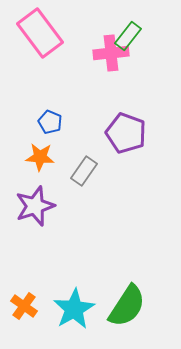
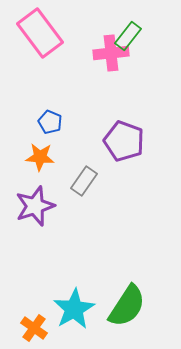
purple pentagon: moved 2 px left, 8 px down
gray rectangle: moved 10 px down
orange cross: moved 10 px right, 22 px down
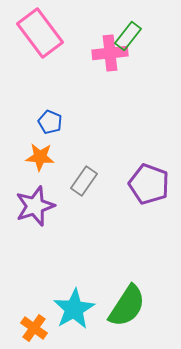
pink cross: moved 1 px left
purple pentagon: moved 25 px right, 43 px down
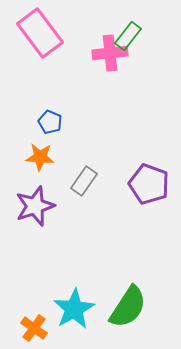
green semicircle: moved 1 px right, 1 px down
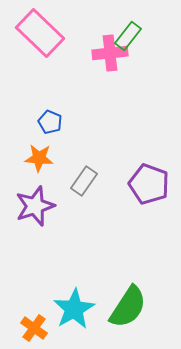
pink rectangle: rotated 9 degrees counterclockwise
orange star: moved 1 px left, 1 px down
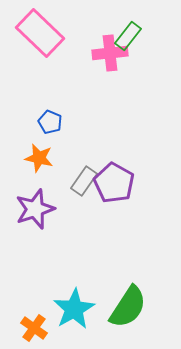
orange star: rotated 8 degrees clockwise
purple pentagon: moved 35 px left, 1 px up; rotated 9 degrees clockwise
purple star: moved 3 px down
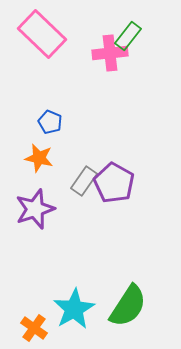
pink rectangle: moved 2 px right, 1 px down
green semicircle: moved 1 px up
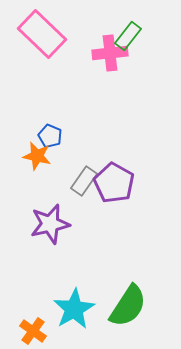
blue pentagon: moved 14 px down
orange star: moved 2 px left, 2 px up
purple star: moved 15 px right, 15 px down; rotated 6 degrees clockwise
orange cross: moved 1 px left, 3 px down
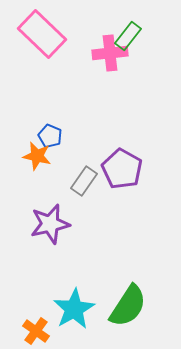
purple pentagon: moved 8 px right, 14 px up
orange cross: moved 3 px right
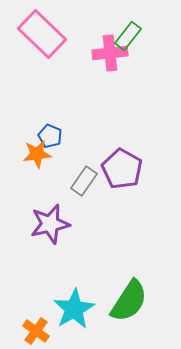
orange star: moved 2 px up; rotated 20 degrees counterclockwise
green semicircle: moved 1 px right, 5 px up
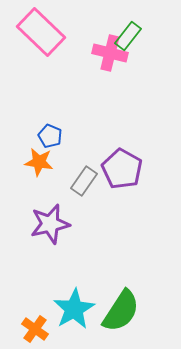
pink rectangle: moved 1 px left, 2 px up
pink cross: rotated 20 degrees clockwise
orange star: moved 2 px right, 8 px down; rotated 16 degrees clockwise
green semicircle: moved 8 px left, 10 px down
orange cross: moved 1 px left, 2 px up
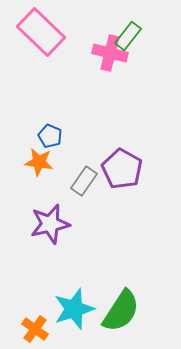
cyan star: rotated 12 degrees clockwise
